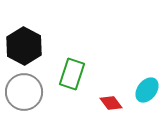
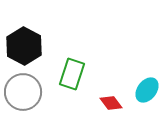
gray circle: moved 1 px left
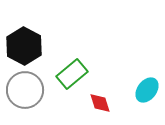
green rectangle: rotated 32 degrees clockwise
gray circle: moved 2 px right, 2 px up
red diamond: moved 11 px left; rotated 20 degrees clockwise
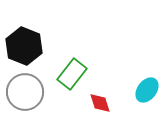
black hexagon: rotated 6 degrees counterclockwise
green rectangle: rotated 12 degrees counterclockwise
gray circle: moved 2 px down
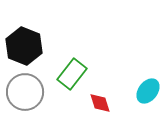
cyan ellipse: moved 1 px right, 1 px down
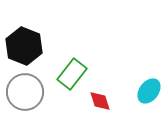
cyan ellipse: moved 1 px right
red diamond: moved 2 px up
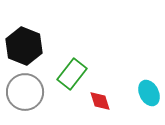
cyan ellipse: moved 2 px down; rotated 65 degrees counterclockwise
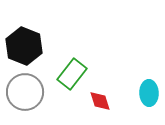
cyan ellipse: rotated 25 degrees clockwise
